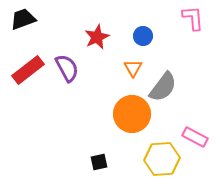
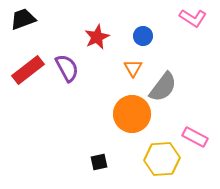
pink L-shape: rotated 128 degrees clockwise
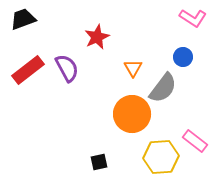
blue circle: moved 40 px right, 21 px down
gray semicircle: moved 1 px down
pink rectangle: moved 4 px down; rotated 10 degrees clockwise
yellow hexagon: moved 1 px left, 2 px up
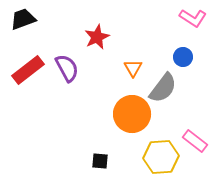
black square: moved 1 px right, 1 px up; rotated 18 degrees clockwise
